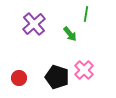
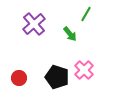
green line: rotated 21 degrees clockwise
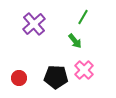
green line: moved 3 px left, 3 px down
green arrow: moved 5 px right, 7 px down
black pentagon: moved 1 px left; rotated 15 degrees counterclockwise
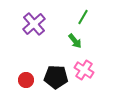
pink cross: rotated 12 degrees counterclockwise
red circle: moved 7 px right, 2 px down
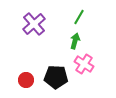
green line: moved 4 px left
green arrow: rotated 126 degrees counterclockwise
pink cross: moved 6 px up
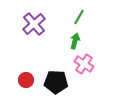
black pentagon: moved 5 px down
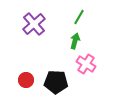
pink cross: moved 2 px right
